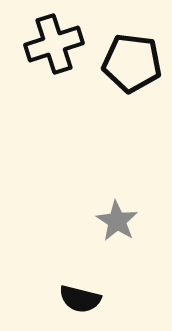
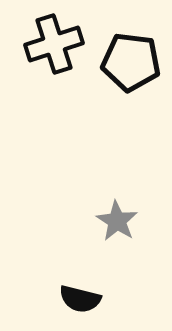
black pentagon: moved 1 px left, 1 px up
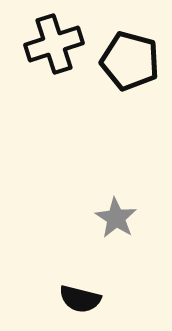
black pentagon: moved 1 px left, 1 px up; rotated 8 degrees clockwise
gray star: moved 1 px left, 3 px up
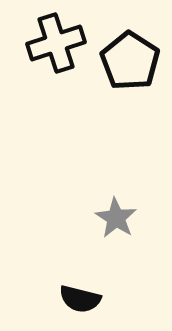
black cross: moved 2 px right, 1 px up
black pentagon: rotated 18 degrees clockwise
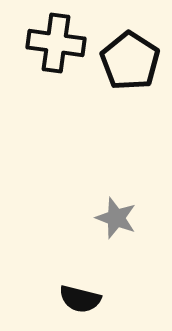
black cross: rotated 26 degrees clockwise
gray star: rotated 12 degrees counterclockwise
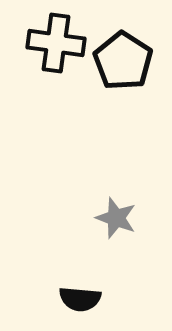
black pentagon: moved 7 px left
black semicircle: rotated 9 degrees counterclockwise
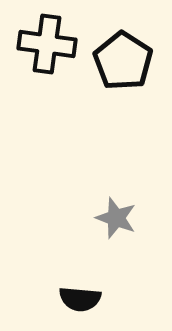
black cross: moved 9 px left, 1 px down
